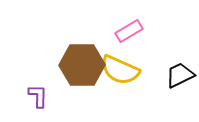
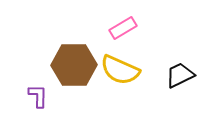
pink rectangle: moved 6 px left, 3 px up
brown hexagon: moved 8 px left
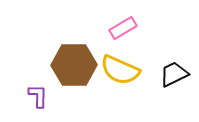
black trapezoid: moved 6 px left, 1 px up
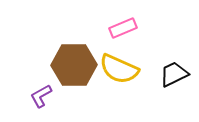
pink rectangle: rotated 8 degrees clockwise
yellow semicircle: moved 1 px left, 1 px up
purple L-shape: moved 3 px right; rotated 120 degrees counterclockwise
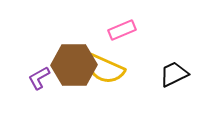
pink rectangle: moved 1 px left, 2 px down
yellow semicircle: moved 14 px left
purple L-shape: moved 2 px left, 18 px up
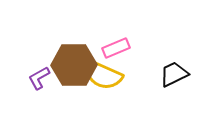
pink rectangle: moved 6 px left, 18 px down
yellow semicircle: moved 2 px left, 6 px down
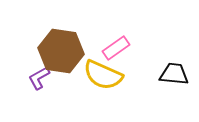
pink rectangle: rotated 12 degrees counterclockwise
brown hexagon: moved 13 px left, 14 px up; rotated 9 degrees clockwise
black trapezoid: rotated 32 degrees clockwise
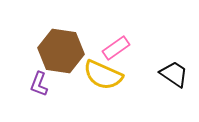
black trapezoid: rotated 28 degrees clockwise
purple L-shape: moved 6 px down; rotated 40 degrees counterclockwise
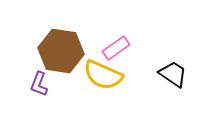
black trapezoid: moved 1 px left
